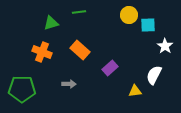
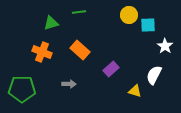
purple rectangle: moved 1 px right, 1 px down
yellow triangle: rotated 24 degrees clockwise
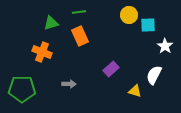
orange rectangle: moved 14 px up; rotated 24 degrees clockwise
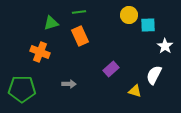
orange cross: moved 2 px left
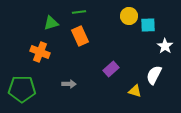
yellow circle: moved 1 px down
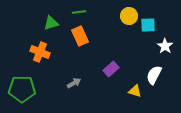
gray arrow: moved 5 px right, 1 px up; rotated 32 degrees counterclockwise
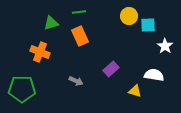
white semicircle: rotated 72 degrees clockwise
gray arrow: moved 2 px right, 2 px up; rotated 56 degrees clockwise
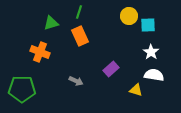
green line: rotated 64 degrees counterclockwise
white star: moved 14 px left, 6 px down
yellow triangle: moved 1 px right, 1 px up
